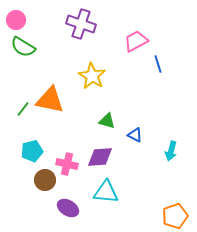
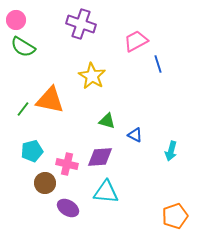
brown circle: moved 3 px down
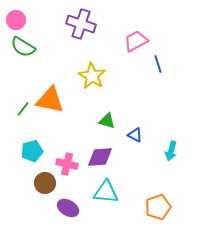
orange pentagon: moved 17 px left, 9 px up
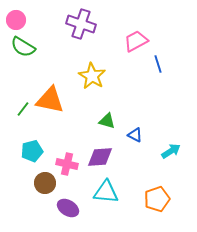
cyan arrow: rotated 138 degrees counterclockwise
orange pentagon: moved 1 px left, 8 px up
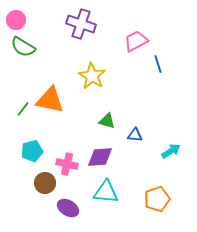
blue triangle: rotated 21 degrees counterclockwise
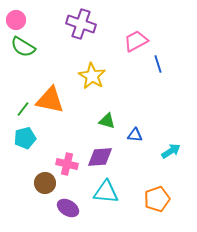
cyan pentagon: moved 7 px left, 13 px up
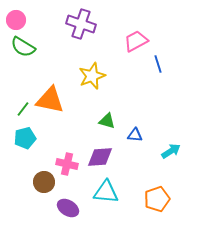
yellow star: rotated 20 degrees clockwise
brown circle: moved 1 px left, 1 px up
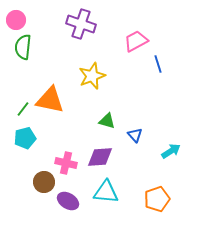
green semicircle: rotated 65 degrees clockwise
blue triangle: rotated 42 degrees clockwise
pink cross: moved 1 px left, 1 px up
purple ellipse: moved 7 px up
